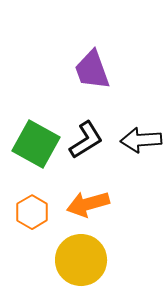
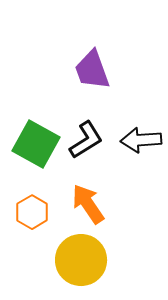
orange arrow: rotated 72 degrees clockwise
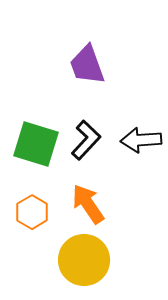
purple trapezoid: moved 5 px left, 5 px up
black L-shape: rotated 15 degrees counterclockwise
green square: rotated 12 degrees counterclockwise
yellow circle: moved 3 px right
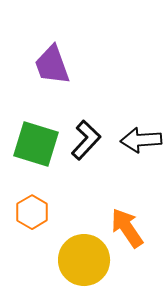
purple trapezoid: moved 35 px left
orange arrow: moved 39 px right, 24 px down
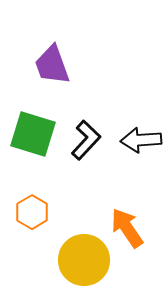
green square: moved 3 px left, 10 px up
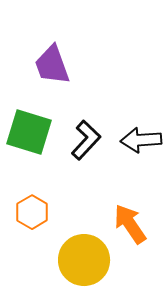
green square: moved 4 px left, 2 px up
orange arrow: moved 3 px right, 4 px up
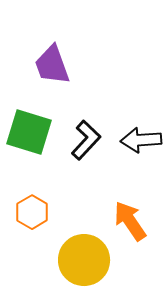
orange arrow: moved 3 px up
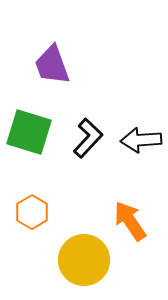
black L-shape: moved 2 px right, 2 px up
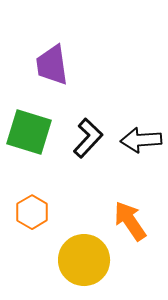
purple trapezoid: rotated 12 degrees clockwise
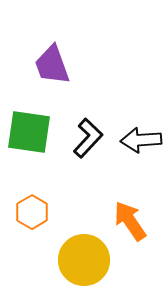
purple trapezoid: rotated 12 degrees counterclockwise
green square: rotated 9 degrees counterclockwise
